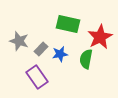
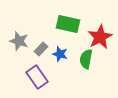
blue star: rotated 28 degrees clockwise
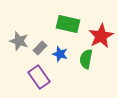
red star: moved 1 px right, 1 px up
gray rectangle: moved 1 px left, 1 px up
purple rectangle: moved 2 px right
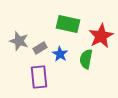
gray rectangle: rotated 16 degrees clockwise
blue star: rotated 14 degrees clockwise
purple rectangle: rotated 30 degrees clockwise
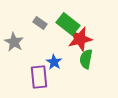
green rectangle: rotated 25 degrees clockwise
red star: moved 21 px left, 3 px down; rotated 15 degrees clockwise
gray star: moved 5 px left, 1 px down; rotated 12 degrees clockwise
gray rectangle: moved 25 px up; rotated 64 degrees clockwise
blue star: moved 6 px left, 8 px down
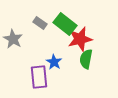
green rectangle: moved 3 px left
gray star: moved 1 px left, 3 px up
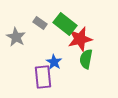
gray star: moved 3 px right, 2 px up
purple rectangle: moved 4 px right
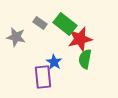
gray star: rotated 18 degrees counterclockwise
green semicircle: moved 1 px left
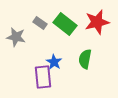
red star: moved 17 px right, 17 px up
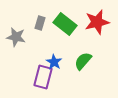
gray rectangle: rotated 72 degrees clockwise
green semicircle: moved 2 px left, 2 px down; rotated 30 degrees clockwise
purple rectangle: rotated 20 degrees clockwise
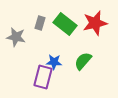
red star: moved 2 px left, 1 px down
blue star: rotated 28 degrees counterclockwise
